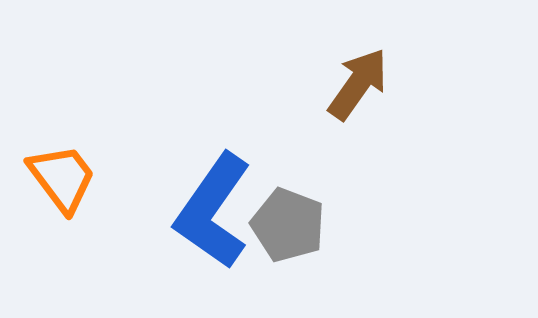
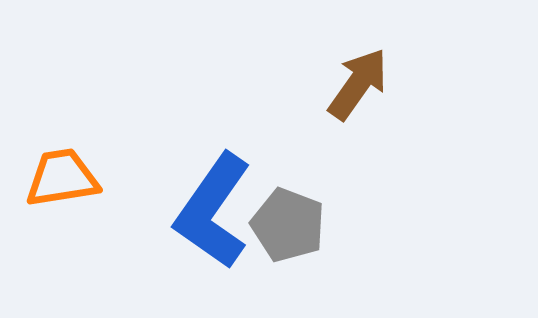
orange trapezoid: rotated 62 degrees counterclockwise
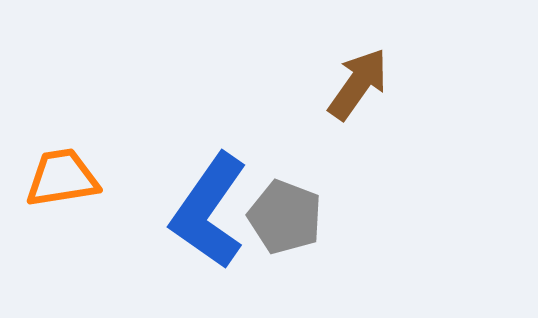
blue L-shape: moved 4 px left
gray pentagon: moved 3 px left, 8 px up
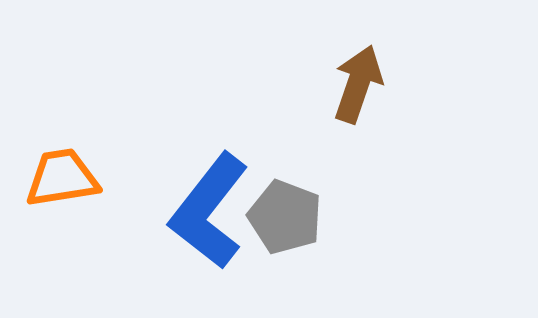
brown arrow: rotated 16 degrees counterclockwise
blue L-shape: rotated 3 degrees clockwise
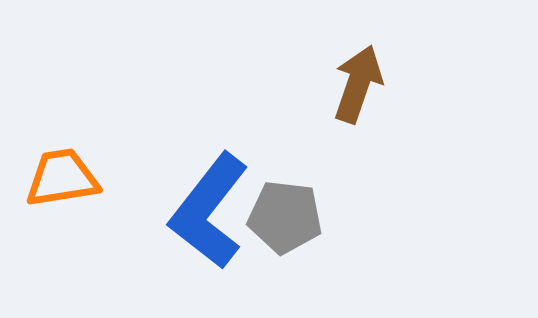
gray pentagon: rotated 14 degrees counterclockwise
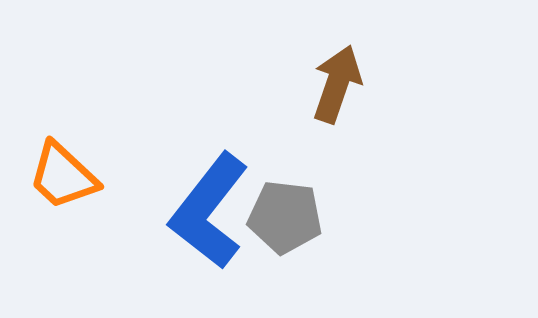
brown arrow: moved 21 px left
orange trapezoid: moved 1 px right, 2 px up; rotated 128 degrees counterclockwise
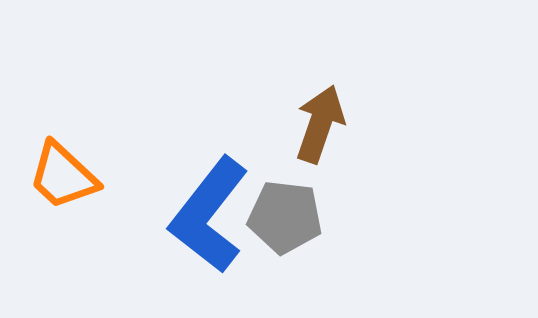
brown arrow: moved 17 px left, 40 px down
blue L-shape: moved 4 px down
